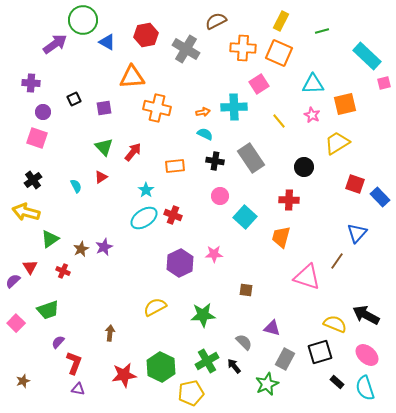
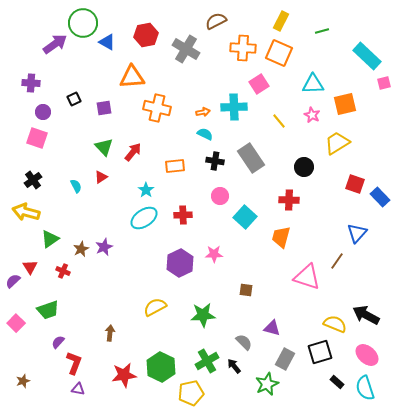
green circle at (83, 20): moved 3 px down
red cross at (173, 215): moved 10 px right; rotated 24 degrees counterclockwise
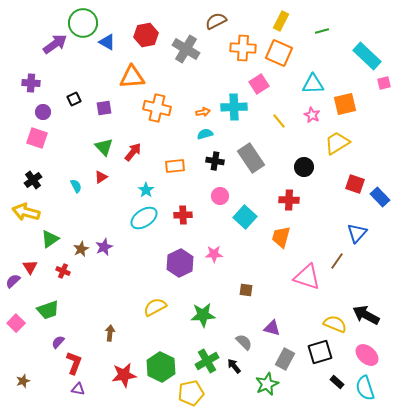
cyan semicircle at (205, 134): rotated 42 degrees counterclockwise
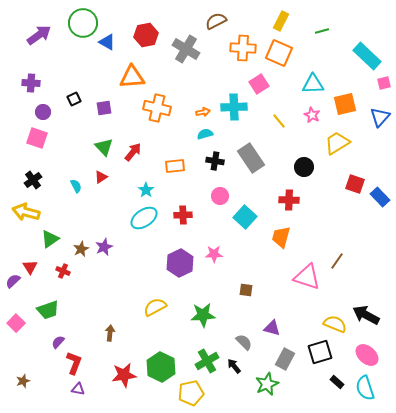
purple arrow at (55, 44): moved 16 px left, 9 px up
blue triangle at (357, 233): moved 23 px right, 116 px up
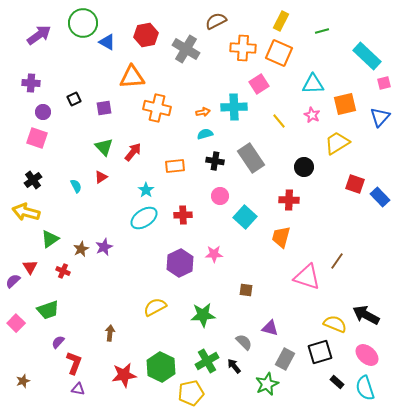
purple triangle at (272, 328): moved 2 px left
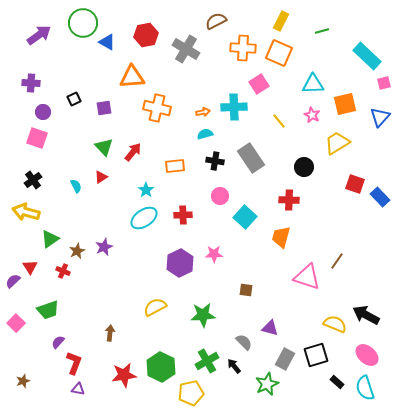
brown star at (81, 249): moved 4 px left, 2 px down
black square at (320, 352): moved 4 px left, 3 px down
